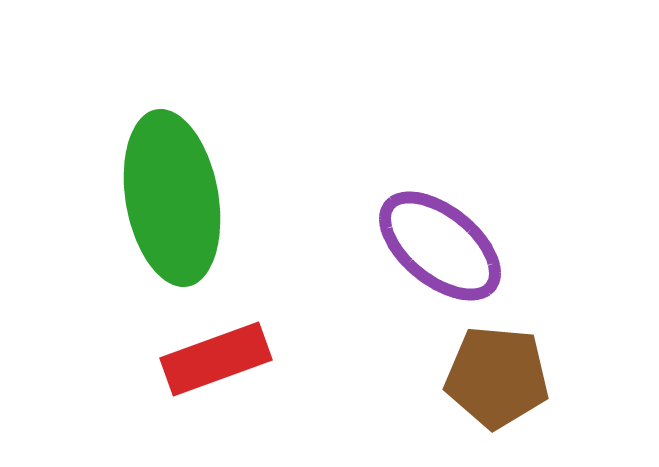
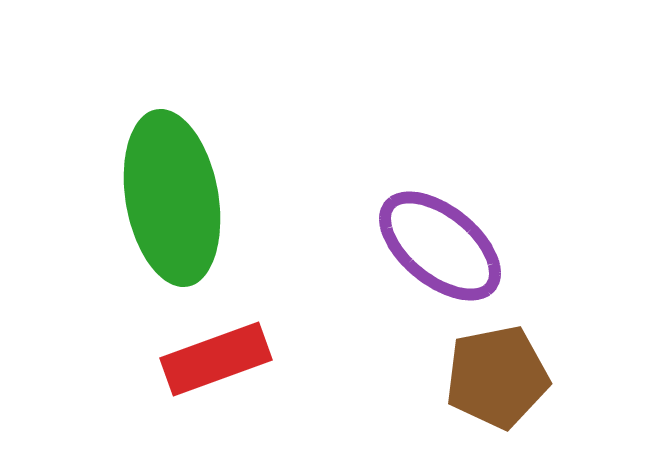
brown pentagon: rotated 16 degrees counterclockwise
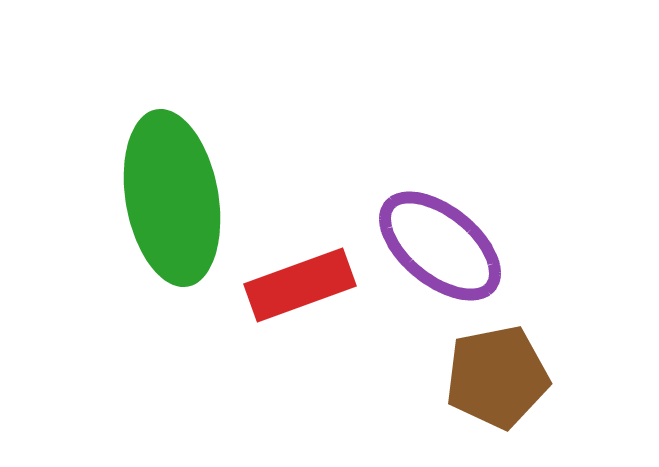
red rectangle: moved 84 px right, 74 px up
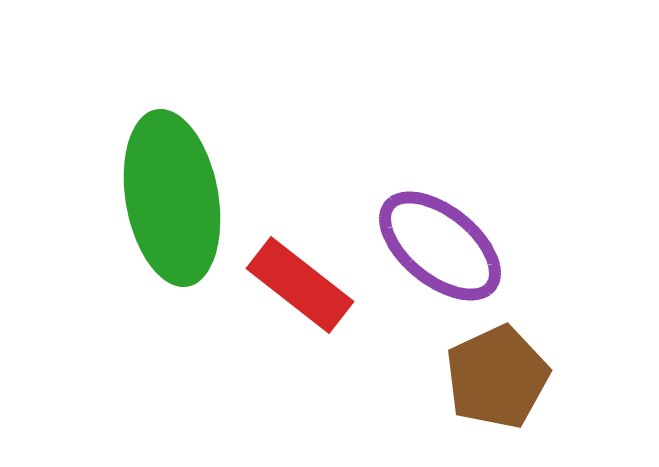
red rectangle: rotated 58 degrees clockwise
brown pentagon: rotated 14 degrees counterclockwise
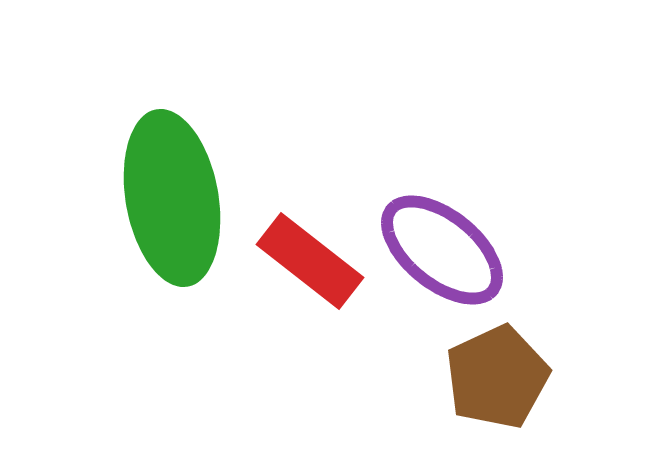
purple ellipse: moved 2 px right, 4 px down
red rectangle: moved 10 px right, 24 px up
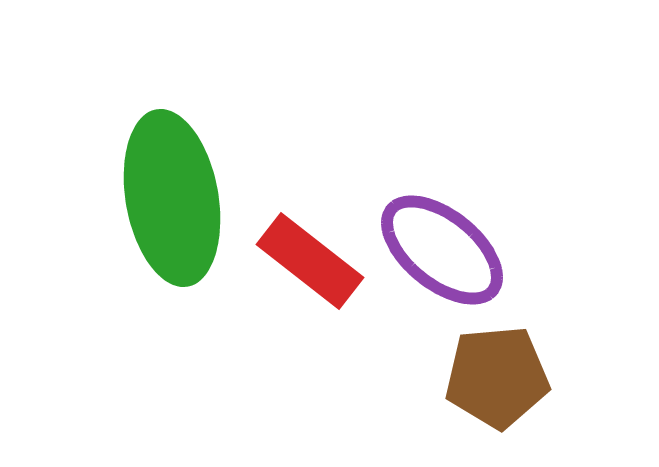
brown pentagon: rotated 20 degrees clockwise
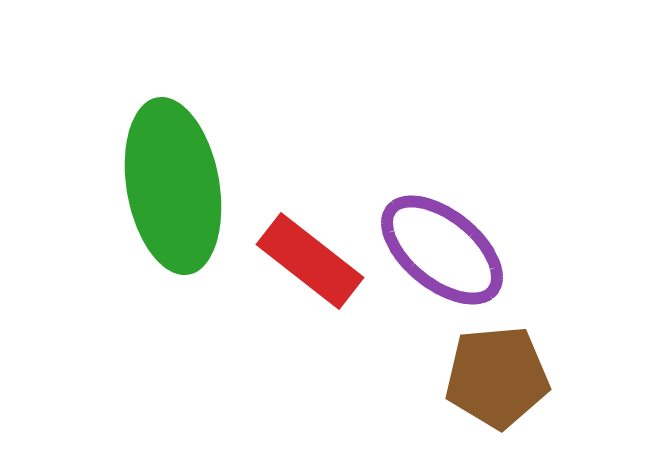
green ellipse: moved 1 px right, 12 px up
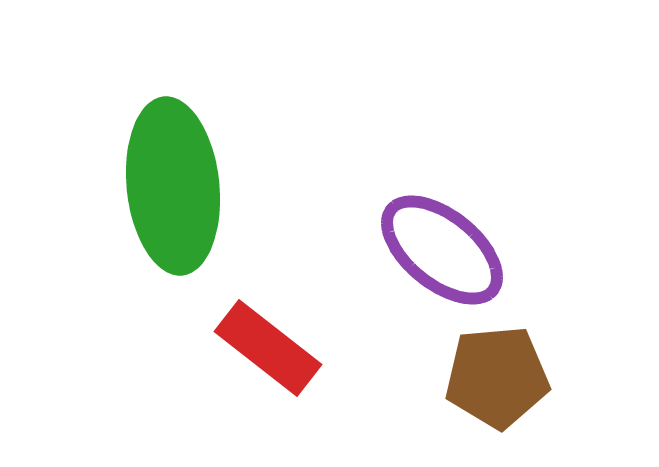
green ellipse: rotated 4 degrees clockwise
red rectangle: moved 42 px left, 87 px down
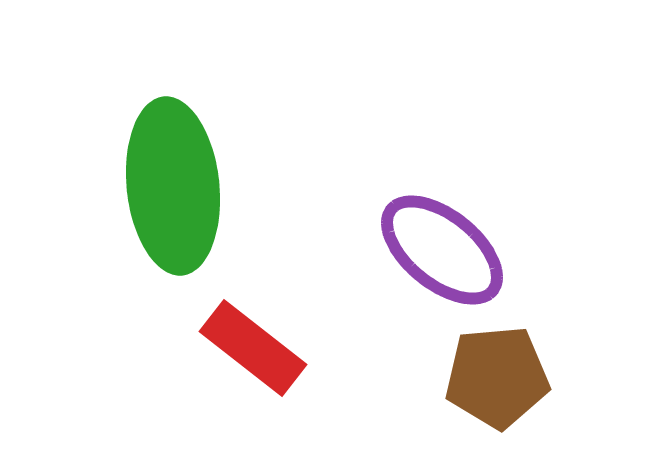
red rectangle: moved 15 px left
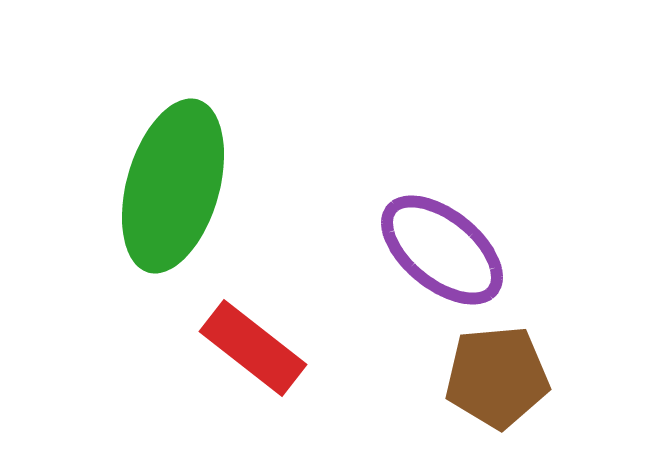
green ellipse: rotated 22 degrees clockwise
